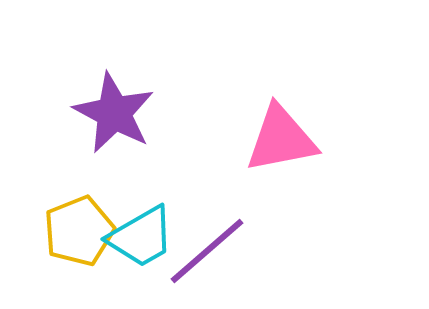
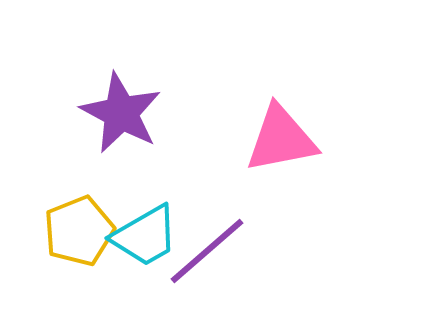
purple star: moved 7 px right
cyan trapezoid: moved 4 px right, 1 px up
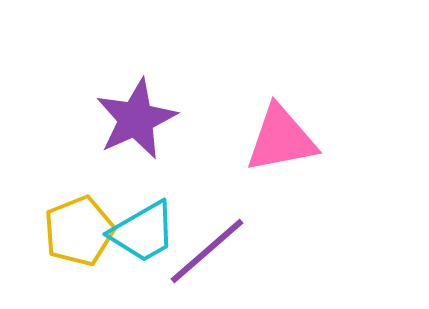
purple star: moved 15 px right, 6 px down; rotated 20 degrees clockwise
cyan trapezoid: moved 2 px left, 4 px up
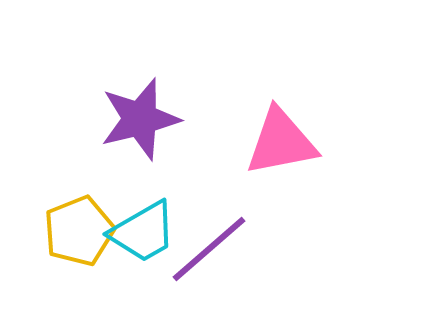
purple star: moved 4 px right; rotated 10 degrees clockwise
pink triangle: moved 3 px down
purple line: moved 2 px right, 2 px up
